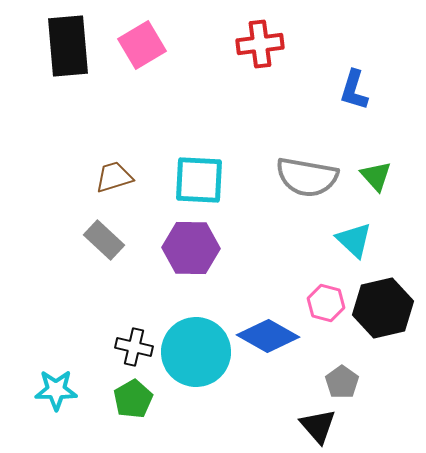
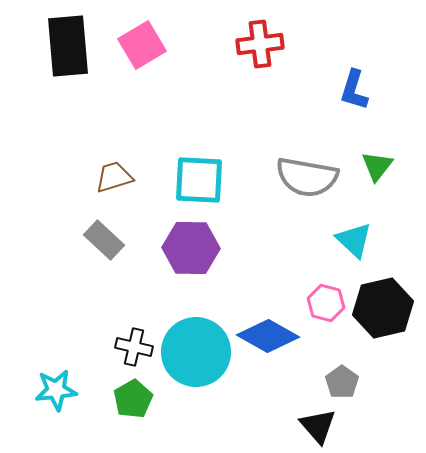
green triangle: moved 1 px right, 10 px up; rotated 20 degrees clockwise
cyan star: rotated 6 degrees counterclockwise
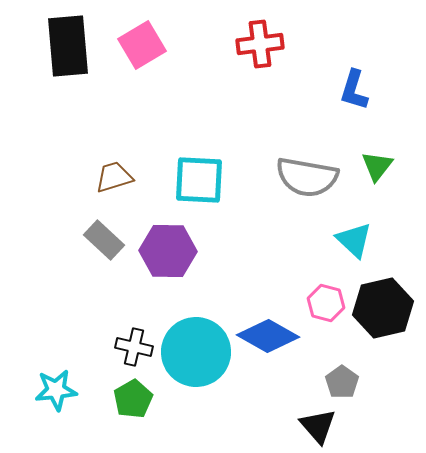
purple hexagon: moved 23 px left, 3 px down
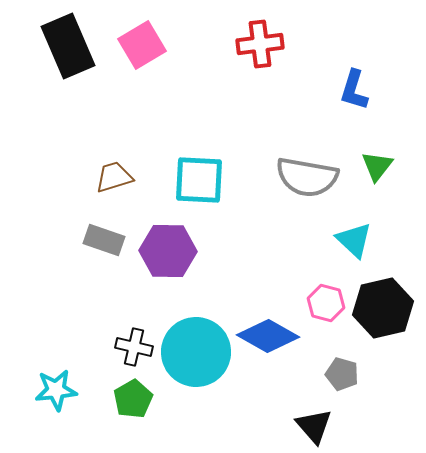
black rectangle: rotated 18 degrees counterclockwise
gray rectangle: rotated 24 degrees counterclockwise
gray pentagon: moved 8 px up; rotated 20 degrees counterclockwise
black triangle: moved 4 px left
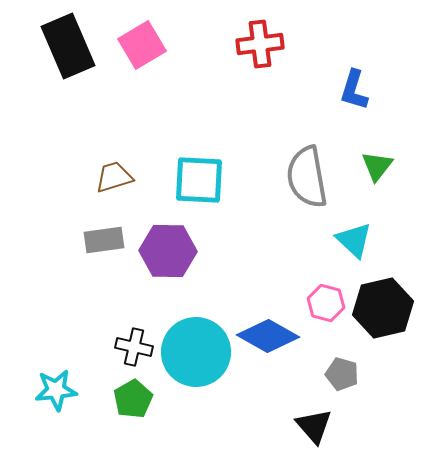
gray semicircle: rotated 70 degrees clockwise
gray rectangle: rotated 27 degrees counterclockwise
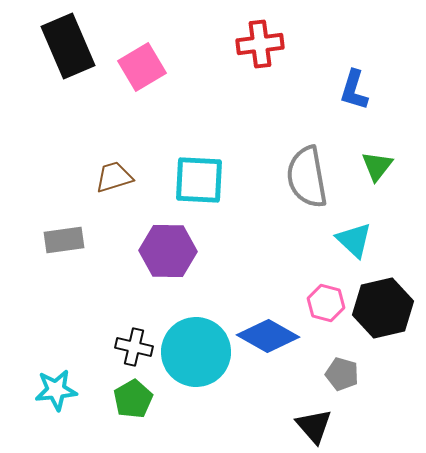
pink square: moved 22 px down
gray rectangle: moved 40 px left
